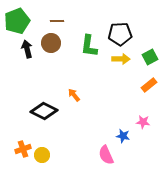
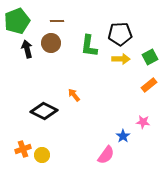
blue star: rotated 24 degrees clockwise
pink semicircle: rotated 120 degrees counterclockwise
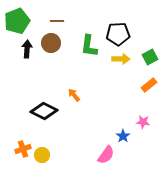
black pentagon: moved 2 px left
black arrow: rotated 18 degrees clockwise
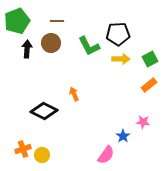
green L-shape: rotated 35 degrees counterclockwise
green square: moved 2 px down
orange arrow: moved 1 px up; rotated 16 degrees clockwise
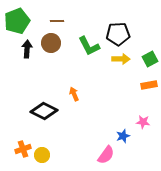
orange rectangle: rotated 28 degrees clockwise
blue star: rotated 16 degrees clockwise
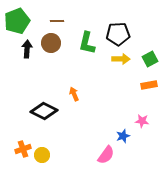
green L-shape: moved 2 px left, 3 px up; rotated 40 degrees clockwise
pink star: moved 1 px left, 1 px up
